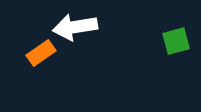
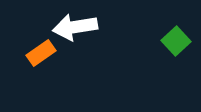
green square: rotated 28 degrees counterclockwise
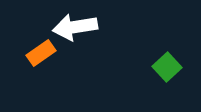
green square: moved 9 px left, 26 px down
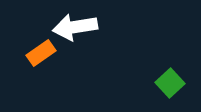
green square: moved 3 px right, 16 px down
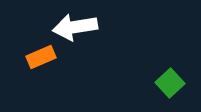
orange rectangle: moved 4 px down; rotated 12 degrees clockwise
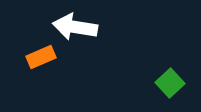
white arrow: rotated 18 degrees clockwise
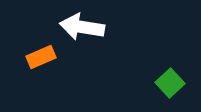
white arrow: moved 7 px right
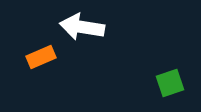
green square: rotated 24 degrees clockwise
